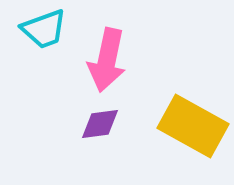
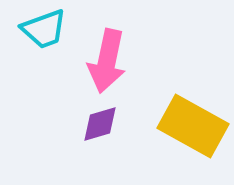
pink arrow: moved 1 px down
purple diamond: rotated 9 degrees counterclockwise
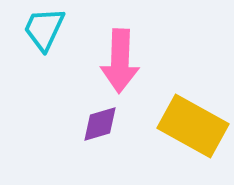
cyan trapezoid: rotated 135 degrees clockwise
pink arrow: moved 13 px right; rotated 10 degrees counterclockwise
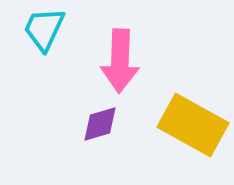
yellow rectangle: moved 1 px up
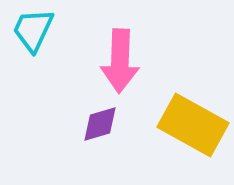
cyan trapezoid: moved 11 px left, 1 px down
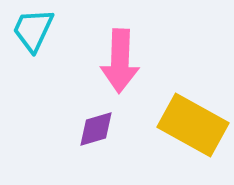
purple diamond: moved 4 px left, 5 px down
